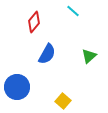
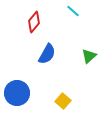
blue circle: moved 6 px down
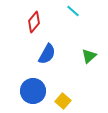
blue circle: moved 16 px right, 2 px up
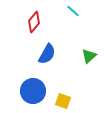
yellow square: rotated 21 degrees counterclockwise
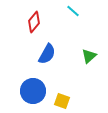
yellow square: moved 1 px left
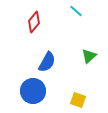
cyan line: moved 3 px right
blue semicircle: moved 8 px down
yellow square: moved 16 px right, 1 px up
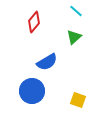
green triangle: moved 15 px left, 19 px up
blue semicircle: rotated 30 degrees clockwise
blue circle: moved 1 px left
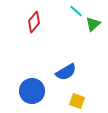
green triangle: moved 19 px right, 13 px up
blue semicircle: moved 19 px right, 10 px down
yellow square: moved 1 px left, 1 px down
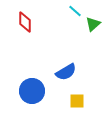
cyan line: moved 1 px left
red diamond: moved 9 px left; rotated 40 degrees counterclockwise
yellow square: rotated 21 degrees counterclockwise
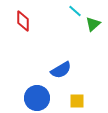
red diamond: moved 2 px left, 1 px up
blue semicircle: moved 5 px left, 2 px up
blue circle: moved 5 px right, 7 px down
